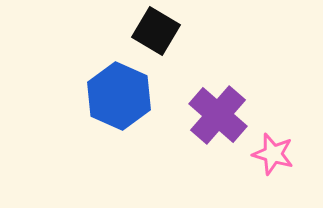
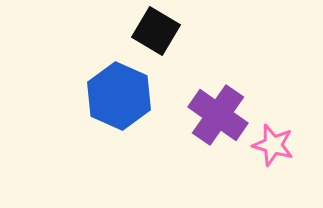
purple cross: rotated 6 degrees counterclockwise
pink star: moved 9 px up
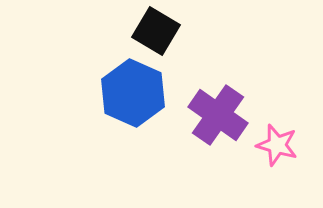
blue hexagon: moved 14 px right, 3 px up
pink star: moved 4 px right
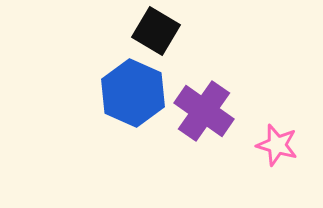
purple cross: moved 14 px left, 4 px up
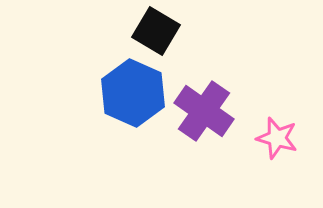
pink star: moved 7 px up
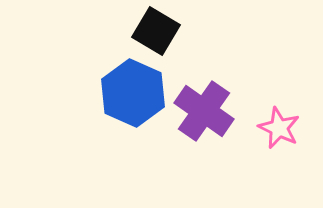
pink star: moved 2 px right, 10 px up; rotated 9 degrees clockwise
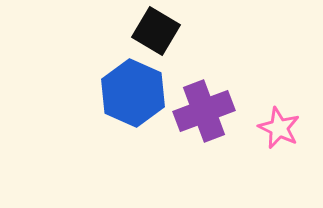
purple cross: rotated 34 degrees clockwise
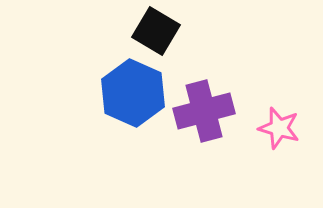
purple cross: rotated 6 degrees clockwise
pink star: rotated 9 degrees counterclockwise
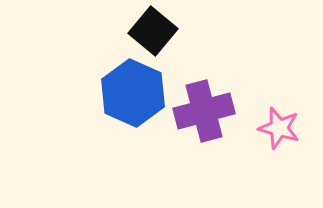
black square: moved 3 px left; rotated 9 degrees clockwise
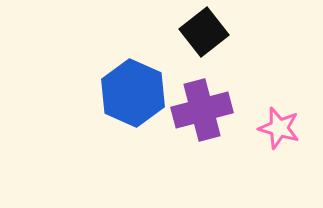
black square: moved 51 px right, 1 px down; rotated 12 degrees clockwise
purple cross: moved 2 px left, 1 px up
